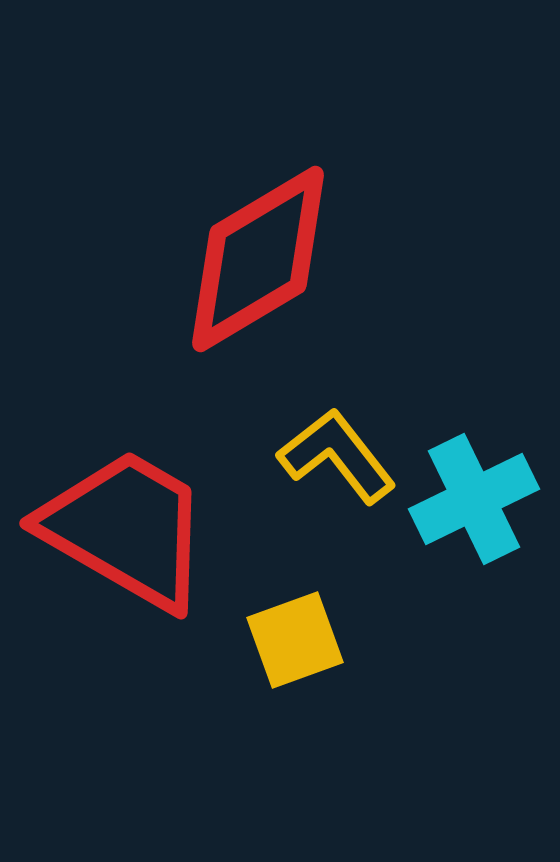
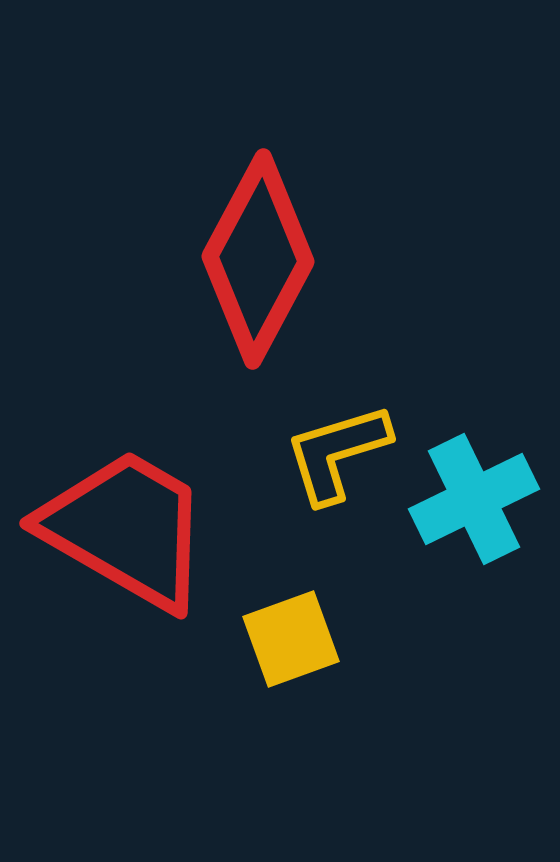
red diamond: rotated 31 degrees counterclockwise
yellow L-shape: moved 3 px up; rotated 69 degrees counterclockwise
yellow square: moved 4 px left, 1 px up
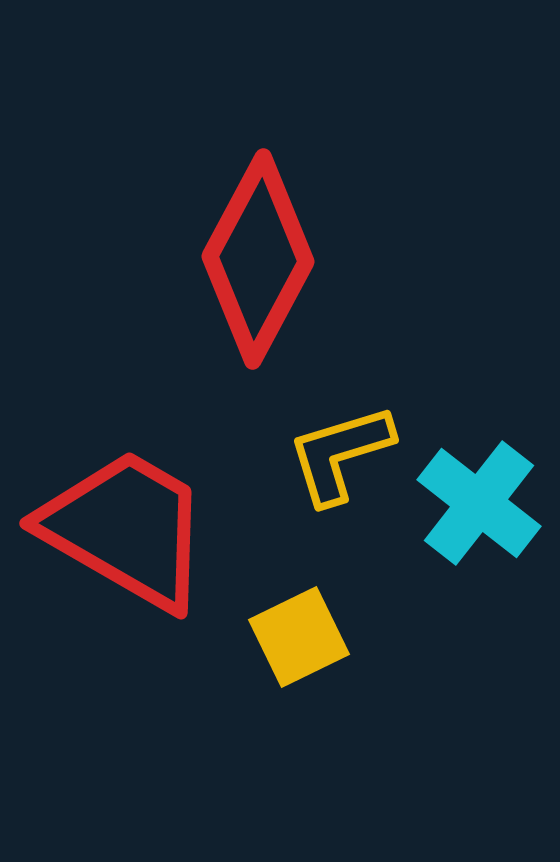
yellow L-shape: moved 3 px right, 1 px down
cyan cross: moved 5 px right, 4 px down; rotated 26 degrees counterclockwise
yellow square: moved 8 px right, 2 px up; rotated 6 degrees counterclockwise
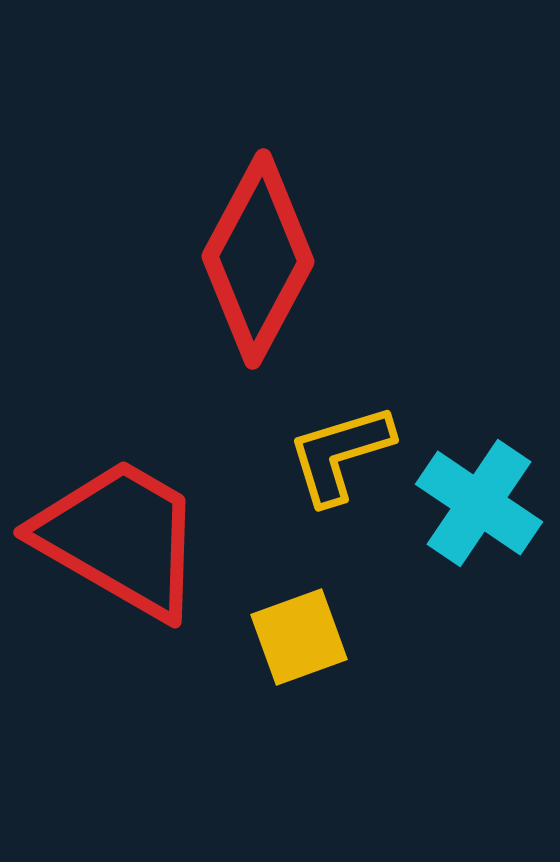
cyan cross: rotated 4 degrees counterclockwise
red trapezoid: moved 6 px left, 9 px down
yellow square: rotated 6 degrees clockwise
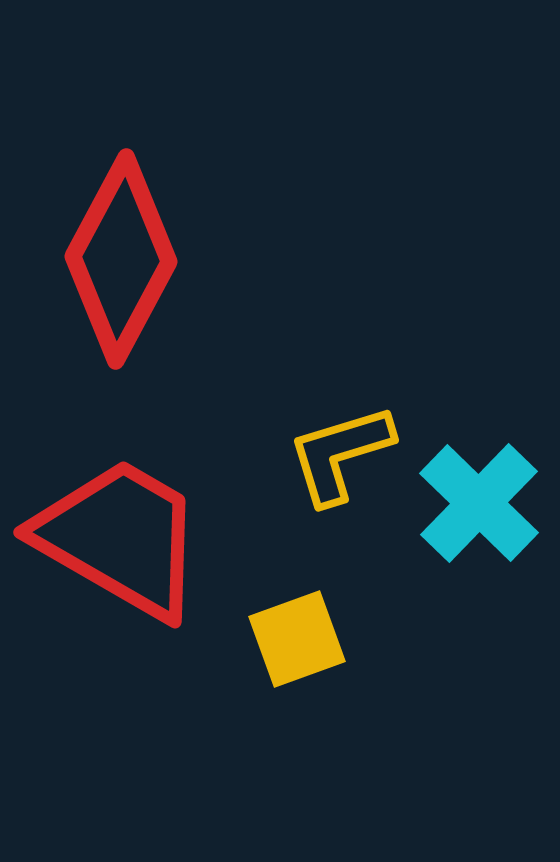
red diamond: moved 137 px left
cyan cross: rotated 10 degrees clockwise
yellow square: moved 2 px left, 2 px down
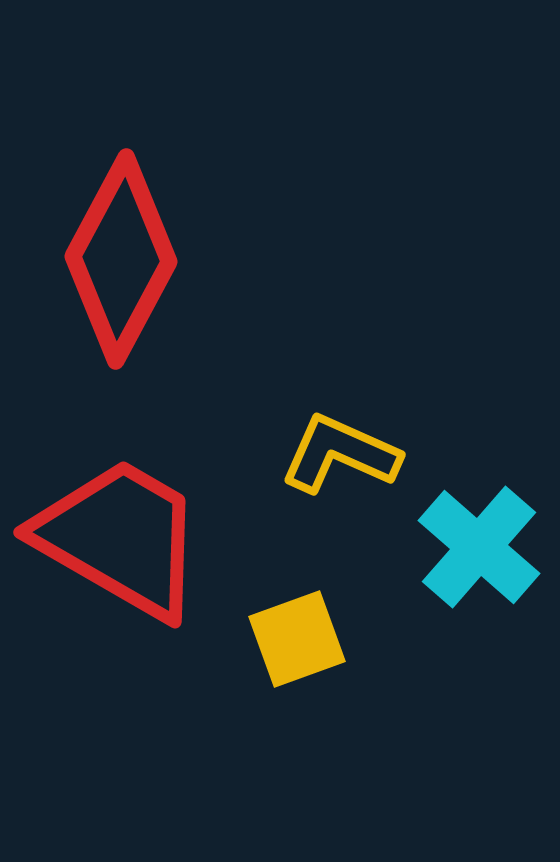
yellow L-shape: rotated 41 degrees clockwise
cyan cross: moved 44 px down; rotated 3 degrees counterclockwise
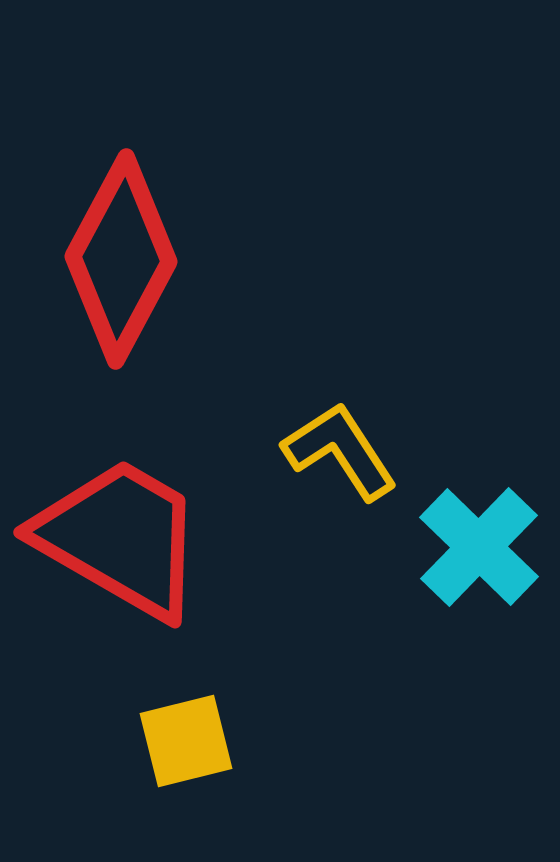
yellow L-shape: moved 3 px up; rotated 33 degrees clockwise
cyan cross: rotated 3 degrees clockwise
yellow square: moved 111 px left, 102 px down; rotated 6 degrees clockwise
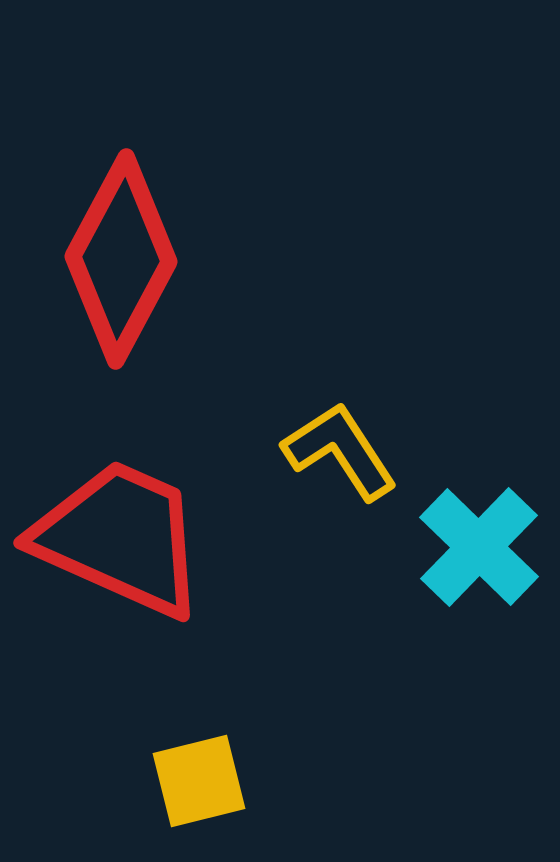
red trapezoid: rotated 6 degrees counterclockwise
yellow square: moved 13 px right, 40 px down
